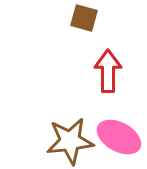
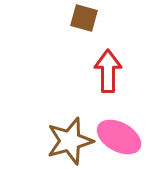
brown star: rotated 9 degrees counterclockwise
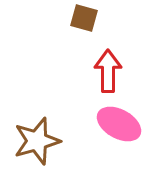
pink ellipse: moved 13 px up
brown star: moved 33 px left
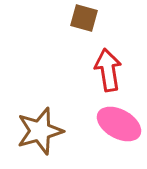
red arrow: moved 1 px up; rotated 9 degrees counterclockwise
brown star: moved 3 px right, 10 px up
